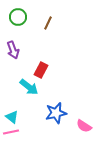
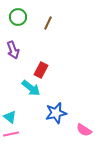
cyan arrow: moved 2 px right, 1 px down
cyan triangle: moved 2 px left
pink semicircle: moved 4 px down
pink line: moved 2 px down
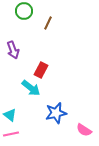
green circle: moved 6 px right, 6 px up
cyan triangle: moved 2 px up
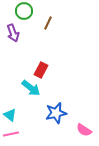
purple arrow: moved 17 px up
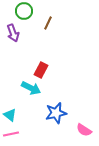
cyan arrow: rotated 12 degrees counterclockwise
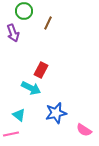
cyan triangle: moved 9 px right
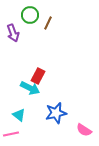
green circle: moved 6 px right, 4 px down
red rectangle: moved 3 px left, 6 px down
cyan arrow: moved 1 px left
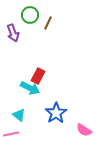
blue star: rotated 20 degrees counterclockwise
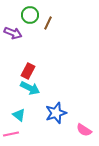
purple arrow: rotated 48 degrees counterclockwise
red rectangle: moved 10 px left, 5 px up
blue star: rotated 15 degrees clockwise
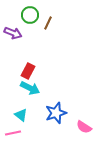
cyan triangle: moved 2 px right
pink semicircle: moved 3 px up
pink line: moved 2 px right, 1 px up
